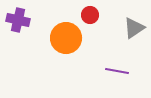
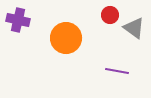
red circle: moved 20 px right
gray triangle: rotated 50 degrees counterclockwise
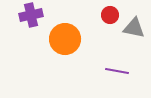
purple cross: moved 13 px right, 5 px up; rotated 25 degrees counterclockwise
gray triangle: rotated 25 degrees counterclockwise
orange circle: moved 1 px left, 1 px down
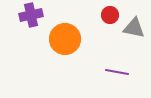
purple line: moved 1 px down
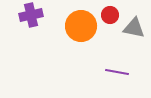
orange circle: moved 16 px right, 13 px up
